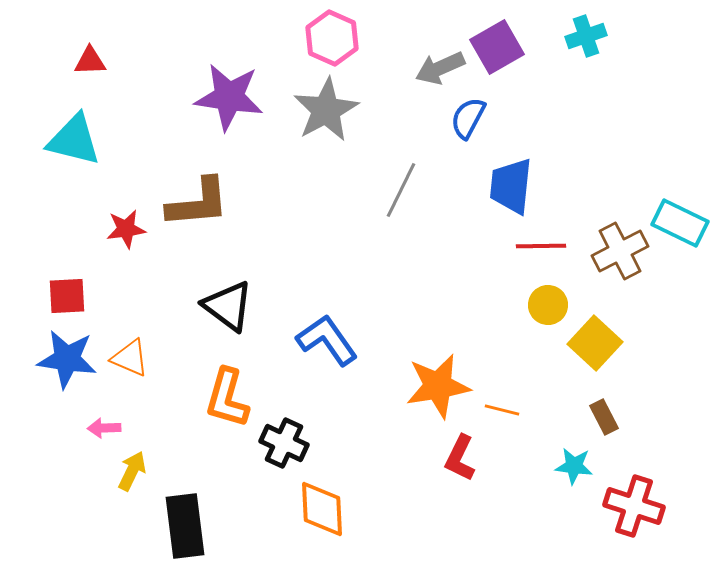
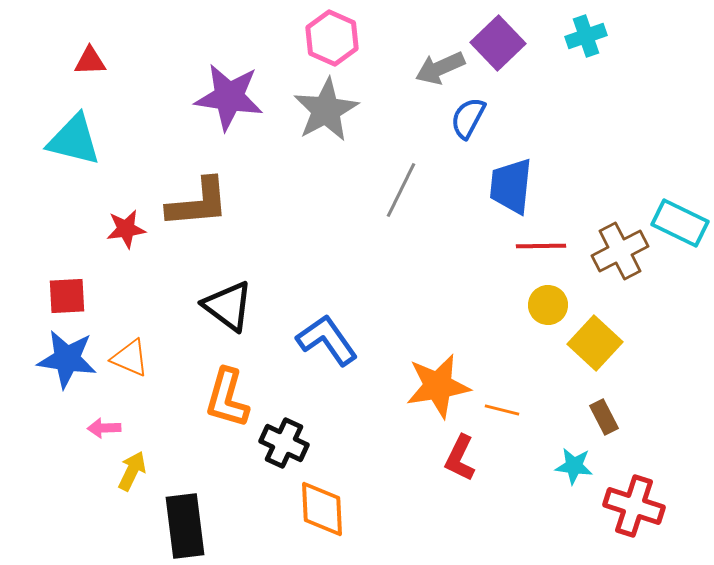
purple square: moved 1 px right, 4 px up; rotated 14 degrees counterclockwise
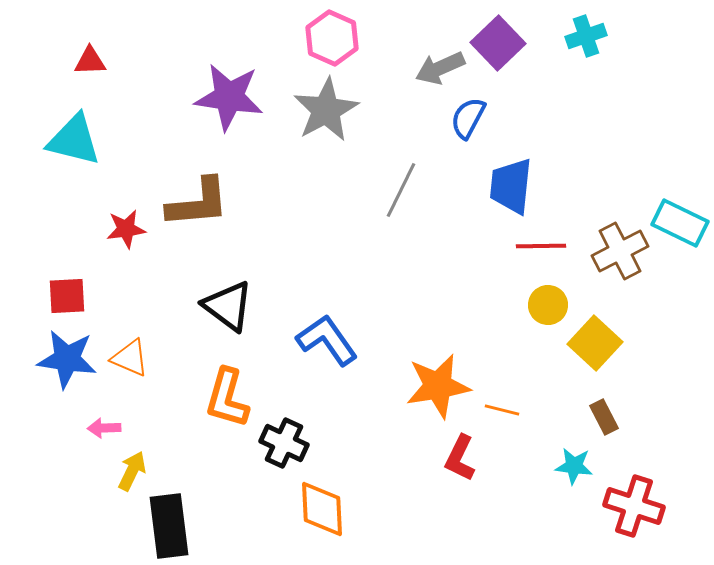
black rectangle: moved 16 px left
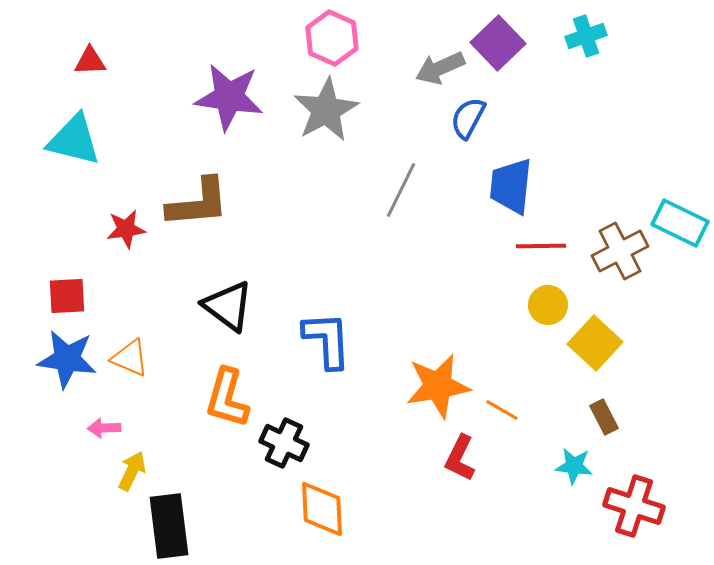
blue L-shape: rotated 32 degrees clockwise
orange line: rotated 16 degrees clockwise
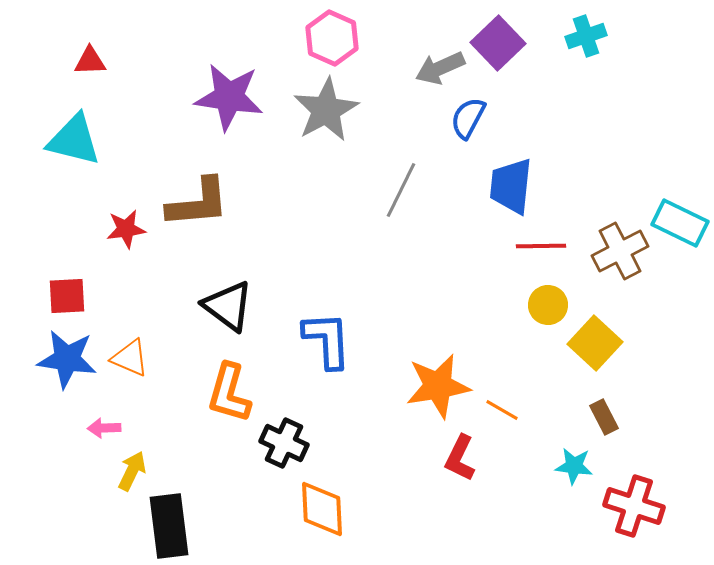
orange L-shape: moved 2 px right, 5 px up
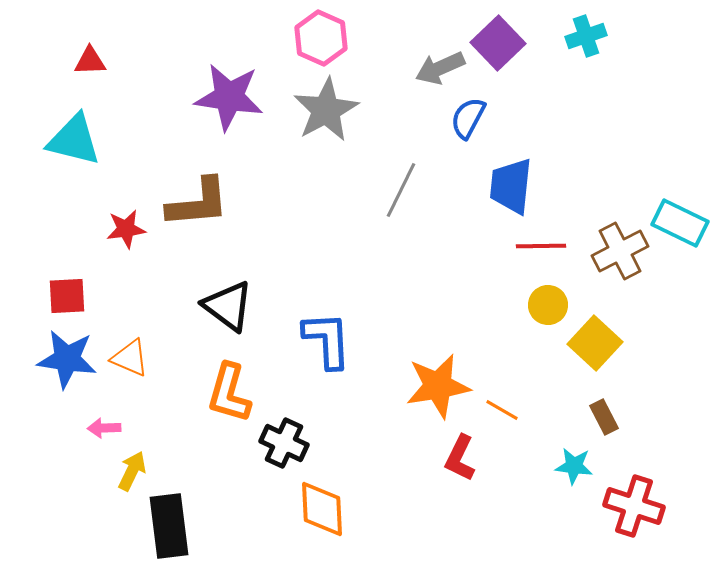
pink hexagon: moved 11 px left
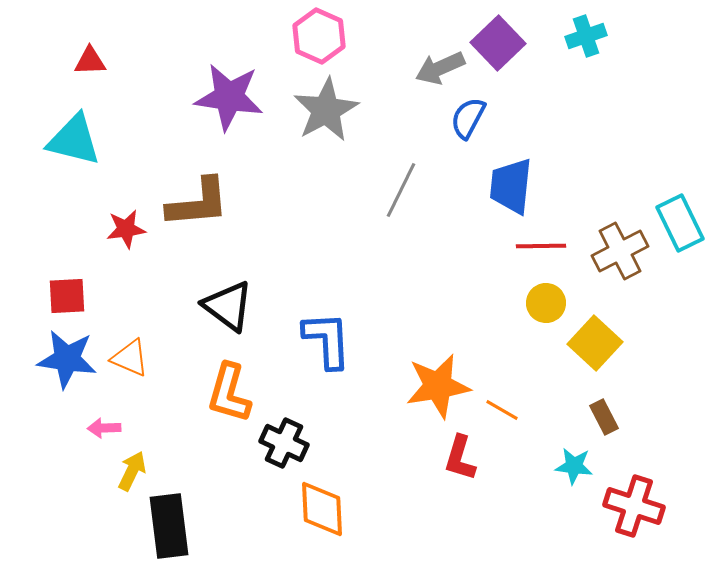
pink hexagon: moved 2 px left, 2 px up
cyan rectangle: rotated 38 degrees clockwise
yellow circle: moved 2 px left, 2 px up
red L-shape: rotated 9 degrees counterclockwise
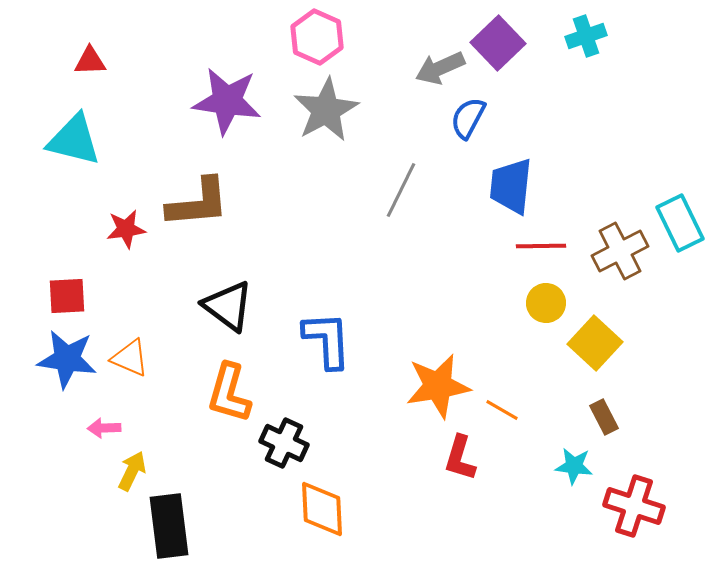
pink hexagon: moved 2 px left, 1 px down
purple star: moved 2 px left, 4 px down
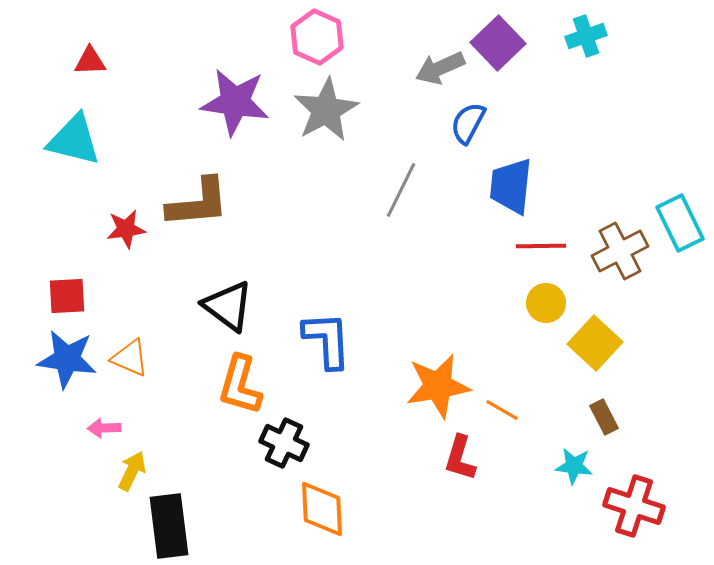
purple star: moved 8 px right, 1 px down
blue semicircle: moved 5 px down
orange L-shape: moved 11 px right, 8 px up
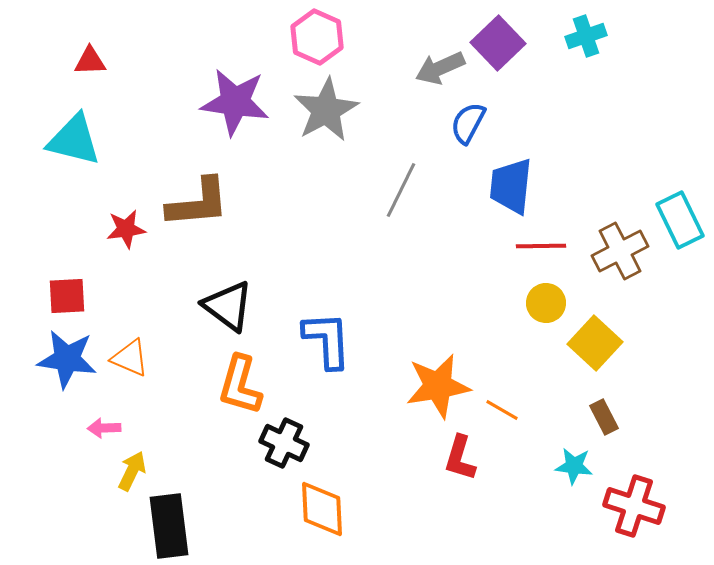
cyan rectangle: moved 3 px up
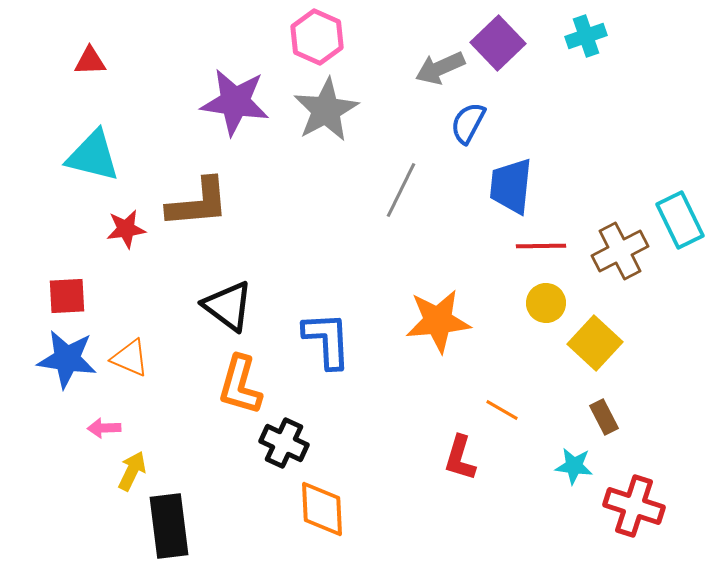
cyan triangle: moved 19 px right, 16 px down
orange star: moved 65 px up; rotated 4 degrees clockwise
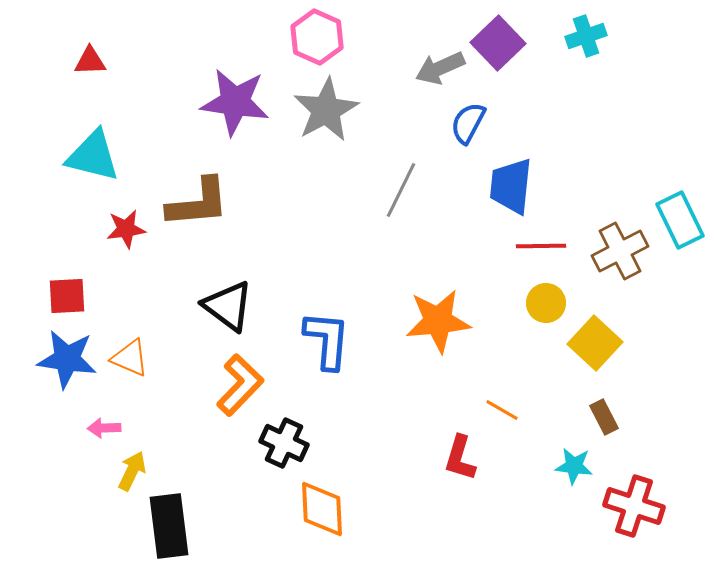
blue L-shape: rotated 8 degrees clockwise
orange L-shape: rotated 152 degrees counterclockwise
